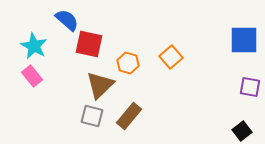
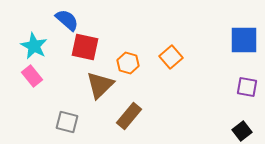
red square: moved 4 px left, 3 px down
purple square: moved 3 px left
gray square: moved 25 px left, 6 px down
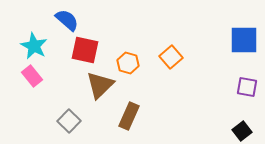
red square: moved 3 px down
brown rectangle: rotated 16 degrees counterclockwise
gray square: moved 2 px right, 1 px up; rotated 30 degrees clockwise
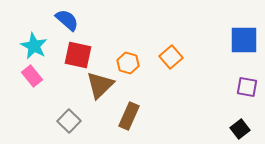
red square: moved 7 px left, 5 px down
black square: moved 2 px left, 2 px up
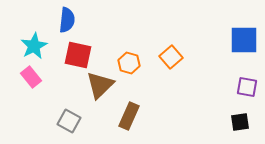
blue semicircle: rotated 55 degrees clockwise
cyan star: rotated 16 degrees clockwise
orange hexagon: moved 1 px right
pink rectangle: moved 1 px left, 1 px down
gray square: rotated 15 degrees counterclockwise
black square: moved 7 px up; rotated 30 degrees clockwise
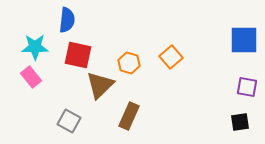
cyan star: moved 1 px right, 1 px down; rotated 28 degrees clockwise
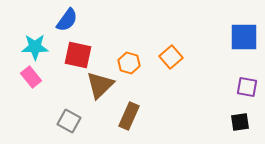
blue semicircle: rotated 30 degrees clockwise
blue square: moved 3 px up
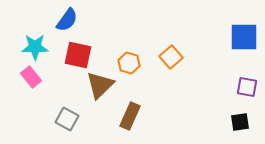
brown rectangle: moved 1 px right
gray square: moved 2 px left, 2 px up
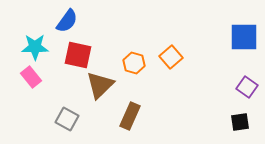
blue semicircle: moved 1 px down
orange hexagon: moved 5 px right
purple square: rotated 25 degrees clockwise
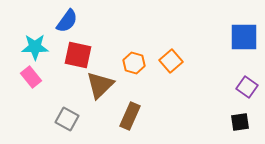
orange square: moved 4 px down
